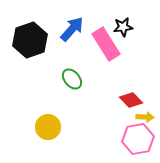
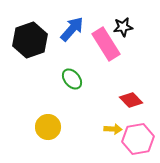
yellow arrow: moved 32 px left, 12 px down
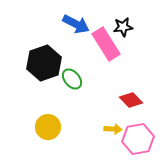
blue arrow: moved 4 px right, 5 px up; rotated 76 degrees clockwise
black hexagon: moved 14 px right, 23 px down
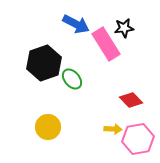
black star: moved 1 px right, 1 px down
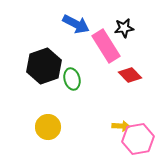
pink rectangle: moved 2 px down
black hexagon: moved 3 px down
green ellipse: rotated 25 degrees clockwise
red diamond: moved 1 px left, 25 px up
yellow arrow: moved 8 px right, 3 px up
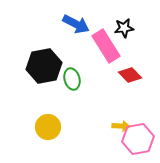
black hexagon: rotated 8 degrees clockwise
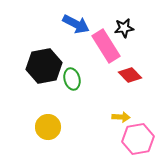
yellow arrow: moved 9 px up
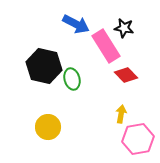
black star: rotated 18 degrees clockwise
black hexagon: rotated 24 degrees clockwise
red diamond: moved 4 px left
yellow arrow: moved 3 px up; rotated 84 degrees counterclockwise
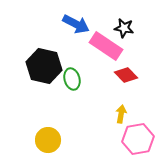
pink rectangle: rotated 24 degrees counterclockwise
yellow circle: moved 13 px down
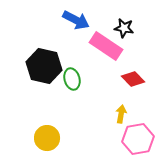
blue arrow: moved 4 px up
red diamond: moved 7 px right, 4 px down
yellow circle: moved 1 px left, 2 px up
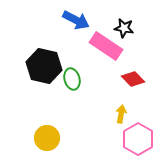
pink hexagon: rotated 20 degrees counterclockwise
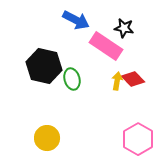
yellow arrow: moved 4 px left, 33 px up
